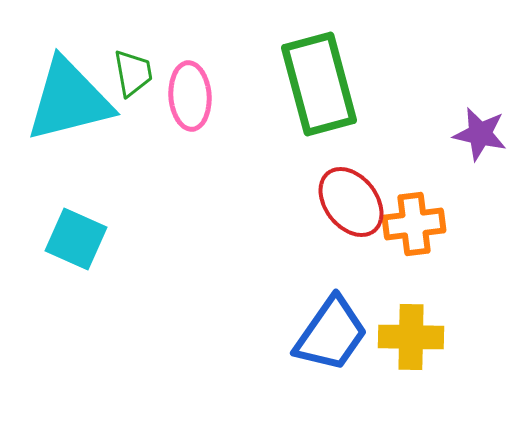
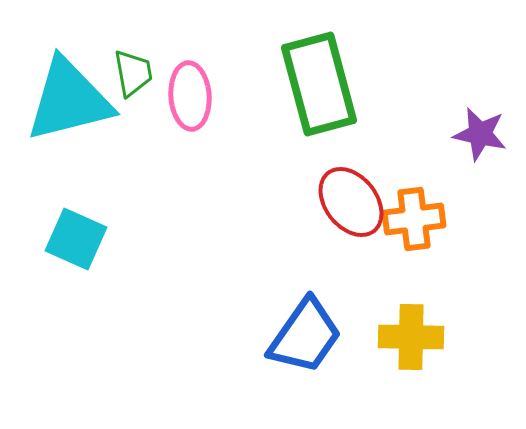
orange cross: moved 5 px up
blue trapezoid: moved 26 px left, 2 px down
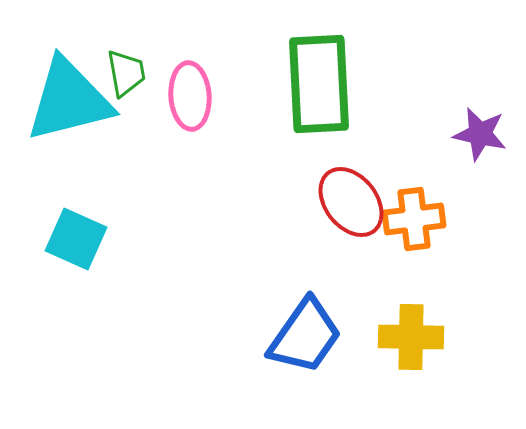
green trapezoid: moved 7 px left
green rectangle: rotated 12 degrees clockwise
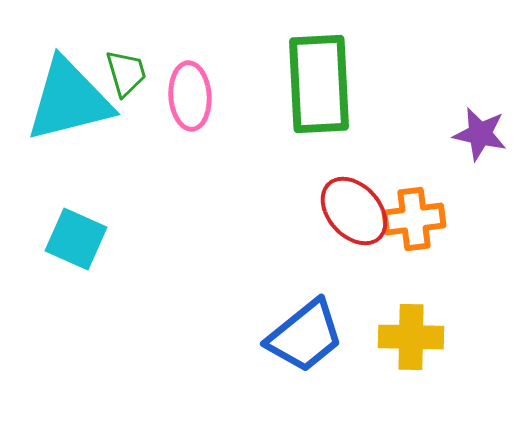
green trapezoid: rotated 6 degrees counterclockwise
red ellipse: moved 3 px right, 9 px down; rotated 4 degrees counterclockwise
blue trapezoid: rotated 16 degrees clockwise
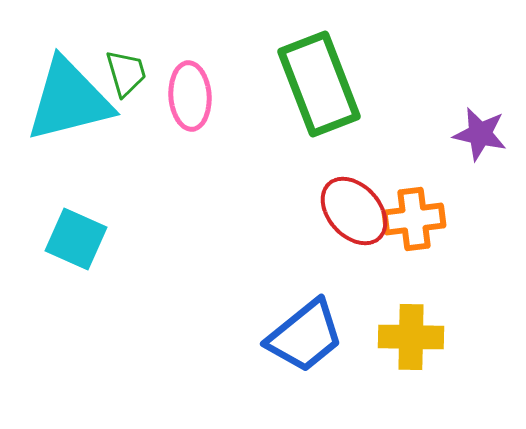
green rectangle: rotated 18 degrees counterclockwise
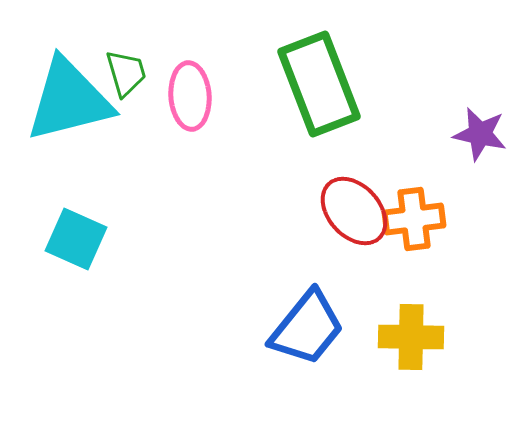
blue trapezoid: moved 2 px right, 8 px up; rotated 12 degrees counterclockwise
